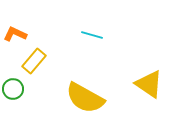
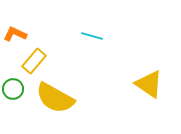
cyan line: moved 1 px down
yellow semicircle: moved 30 px left
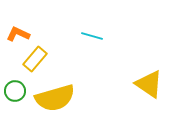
orange L-shape: moved 3 px right
yellow rectangle: moved 1 px right, 2 px up
green circle: moved 2 px right, 2 px down
yellow semicircle: rotated 45 degrees counterclockwise
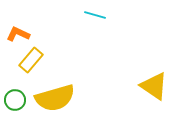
cyan line: moved 3 px right, 21 px up
yellow rectangle: moved 4 px left, 1 px down
yellow triangle: moved 5 px right, 2 px down
green circle: moved 9 px down
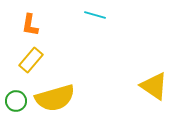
orange L-shape: moved 12 px right, 9 px up; rotated 105 degrees counterclockwise
green circle: moved 1 px right, 1 px down
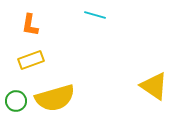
yellow rectangle: rotated 30 degrees clockwise
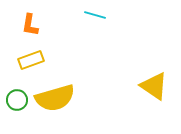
green circle: moved 1 px right, 1 px up
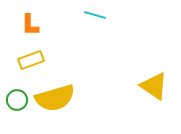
orange L-shape: rotated 10 degrees counterclockwise
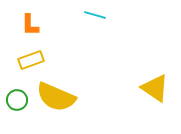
yellow triangle: moved 1 px right, 2 px down
yellow semicircle: moved 1 px right, 1 px up; rotated 39 degrees clockwise
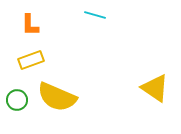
yellow semicircle: moved 1 px right
